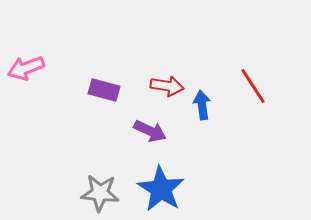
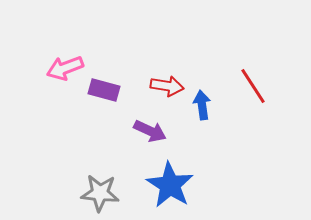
pink arrow: moved 39 px right
blue star: moved 9 px right, 4 px up
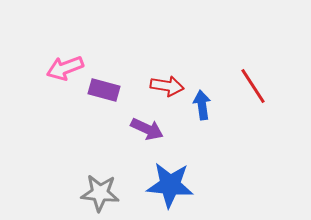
purple arrow: moved 3 px left, 2 px up
blue star: rotated 27 degrees counterclockwise
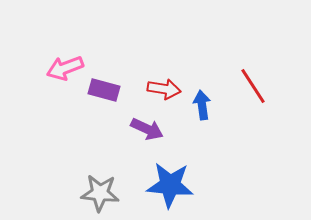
red arrow: moved 3 px left, 3 px down
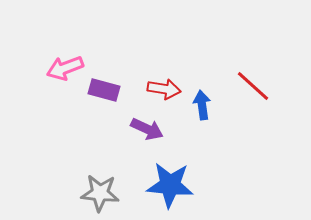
red line: rotated 15 degrees counterclockwise
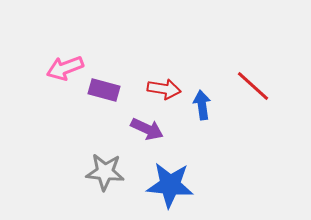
gray star: moved 5 px right, 21 px up
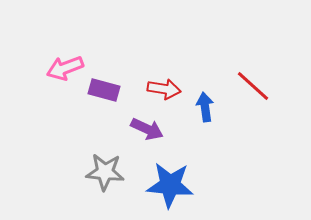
blue arrow: moved 3 px right, 2 px down
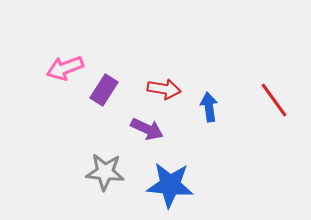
red line: moved 21 px right, 14 px down; rotated 12 degrees clockwise
purple rectangle: rotated 72 degrees counterclockwise
blue arrow: moved 4 px right
